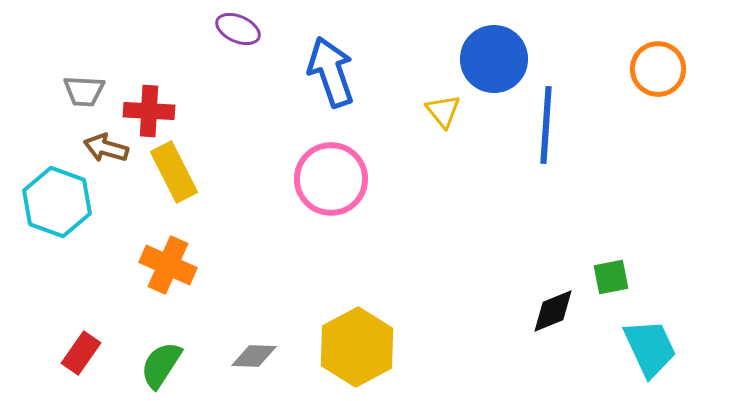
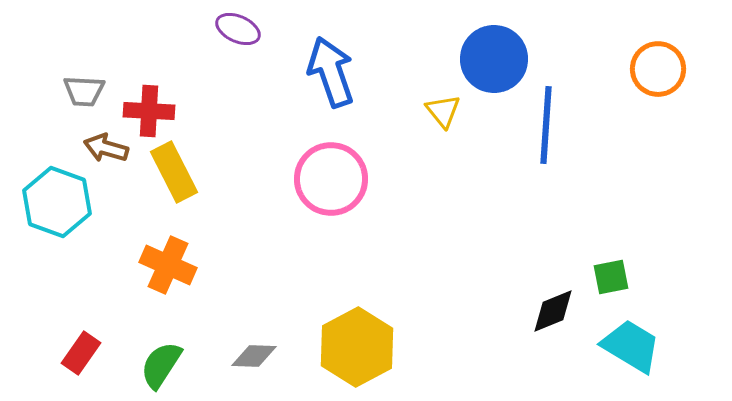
cyan trapezoid: moved 19 px left, 2 px up; rotated 34 degrees counterclockwise
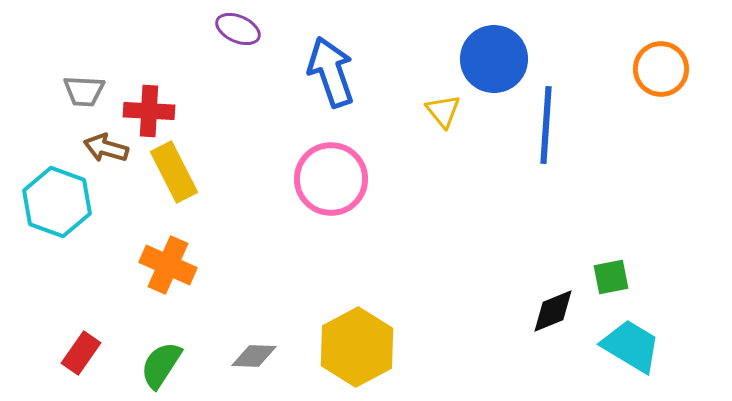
orange circle: moved 3 px right
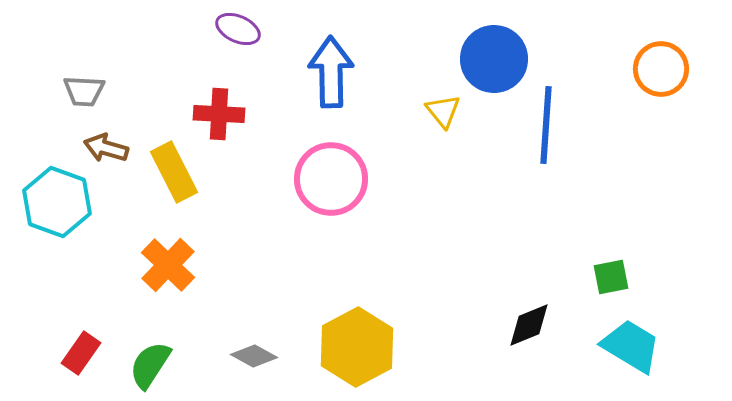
blue arrow: rotated 18 degrees clockwise
red cross: moved 70 px right, 3 px down
orange cross: rotated 20 degrees clockwise
black diamond: moved 24 px left, 14 px down
gray diamond: rotated 27 degrees clockwise
green semicircle: moved 11 px left
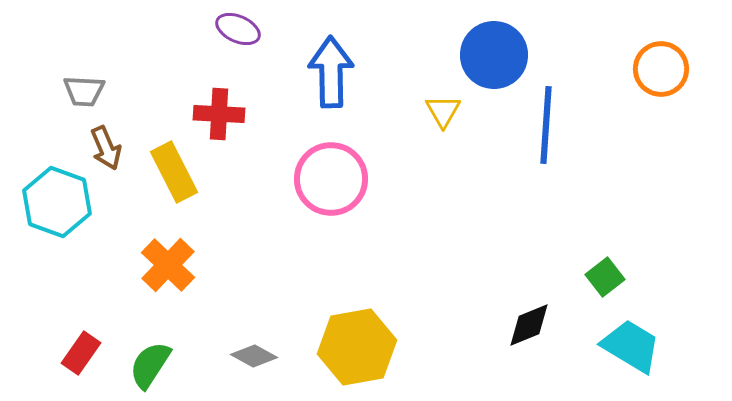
blue circle: moved 4 px up
yellow triangle: rotated 9 degrees clockwise
brown arrow: rotated 129 degrees counterclockwise
green square: moved 6 px left; rotated 27 degrees counterclockwise
yellow hexagon: rotated 18 degrees clockwise
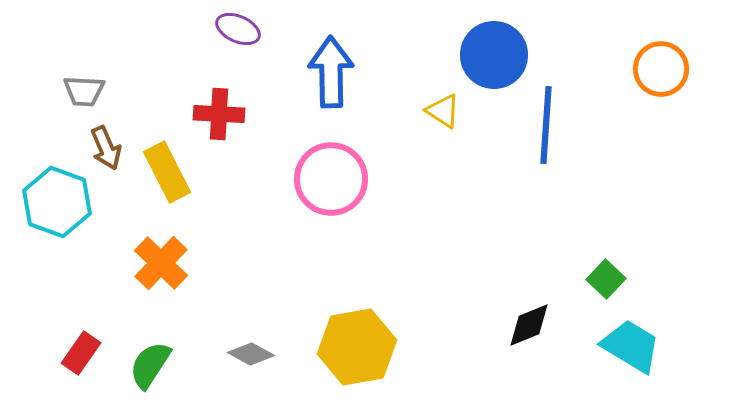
yellow triangle: rotated 27 degrees counterclockwise
yellow rectangle: moved 7 px left
orange cross: moved 7 px left, 2 px up
green square: moved 1 px right, 2 px down; rotated 9 degrees counterclockwise
gray diamond: moved 3 px left, 2 px up
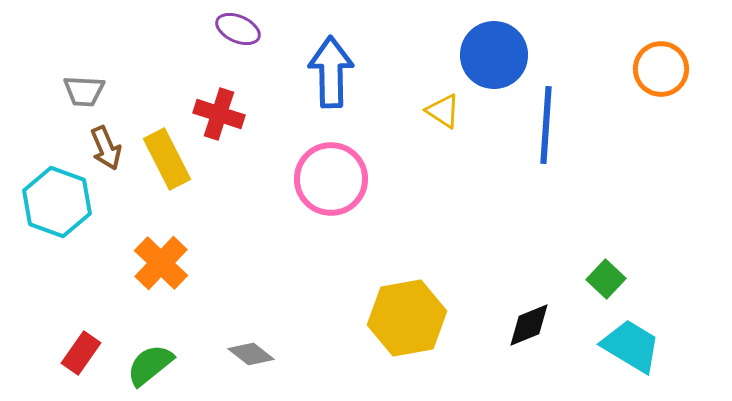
red cross: rotated 15 degrees clockwise
yellow rectangle: moved 13 px up
yellow hexagon: moved 50 px right, 29 px up
gray diamond: rotated 9 degrees clockwise
green semicircle: rotated 18 degrees clockwise
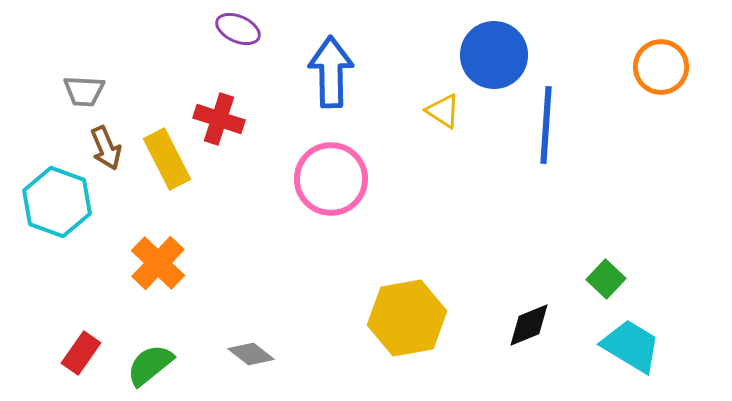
orange circle: moved 2 px up
red cross: moved 5 px down
orange cross: moved 3 px left
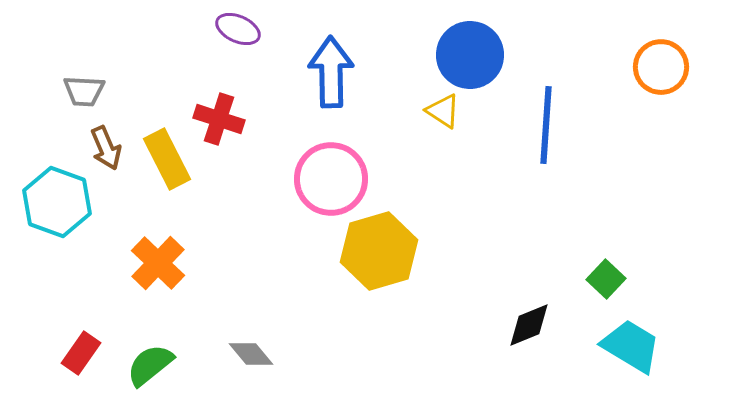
blue circle: moved 24 px left
yellow hexagon: moved 28 px left, 67 px up; rotated 6 degrees counterclockwise
gray diamond: rotated 12 degrees clockwise
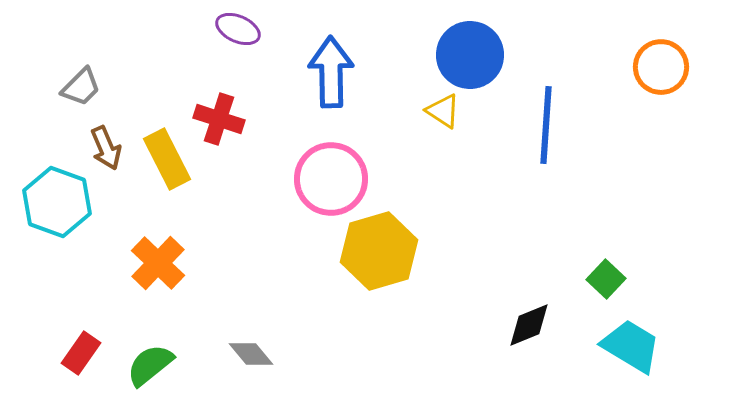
gray trapezoid: moved 3 px left, 4 px up; rotated 48 degrees counterclockwise
